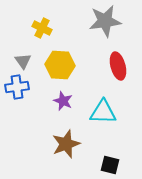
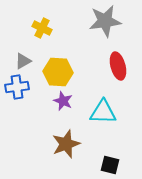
gray triangle: rotated 36 degrees clockwise
yellow hexagon: moved 2 px left, 7 px down
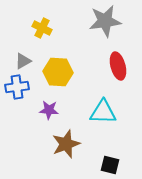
purple star: moved 14 px left, 9 px down; rotated 18 degrees counterclockwise
